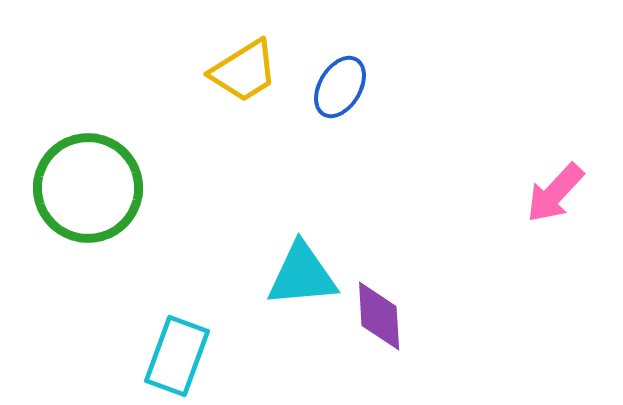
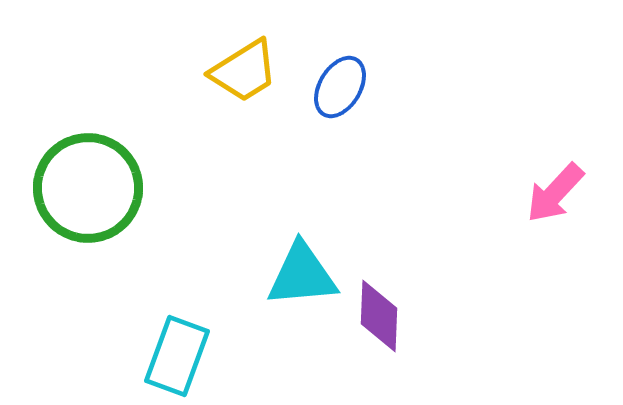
purple diamond: rotated 6 degrees clockwise
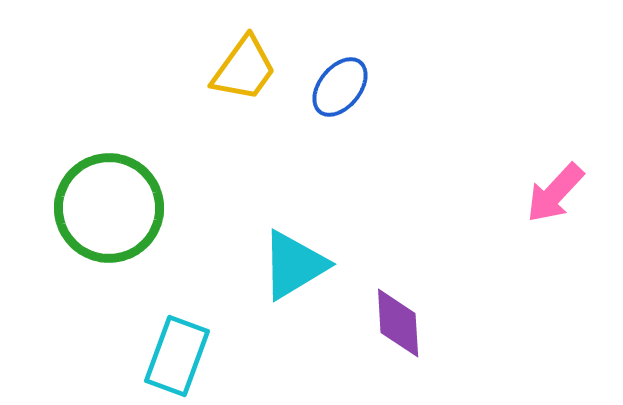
yellow trapezoid: moved 2 px up; rotated 22 degrees counterclockwise
blue ellipse: rotated 8 degrees clockwise
green circle: moved 21 px right, 20 px down
cyan triangle: moved 8 px left, 10 px up; rotated 26 degrees counterclockwise
purple diamond: moved 19 px right, 7 px down; rotated 6 degrees counterclockwise
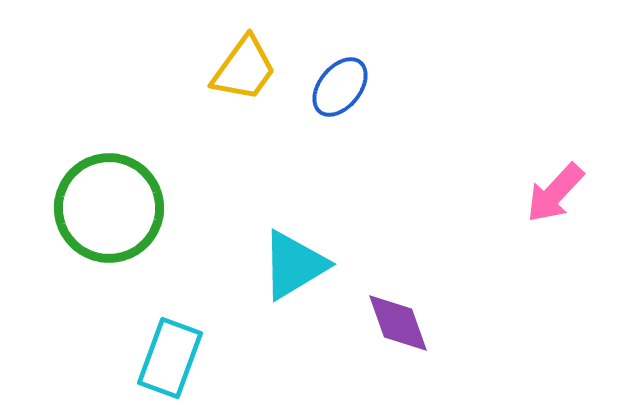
purple diamond: rotated 16 degrees counterclockwise
cyan rectangle: moved 7 px left, 2 px down
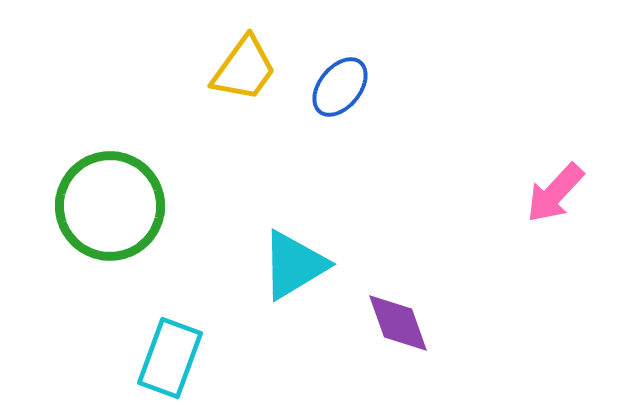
green circle: moved 1 px right, 2 px up
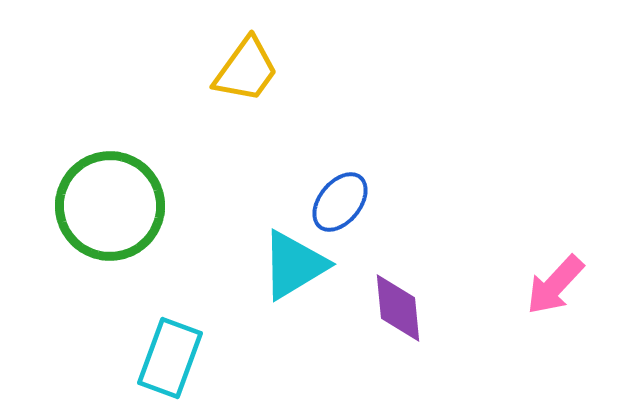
yellow trapezoid: moved 2 px right, 1 px down
blue ellipse: moved 115 px down
pink arrow: moved 92 px down
purple diamond: moved 15 px up; rotated 14 degrees clockwise
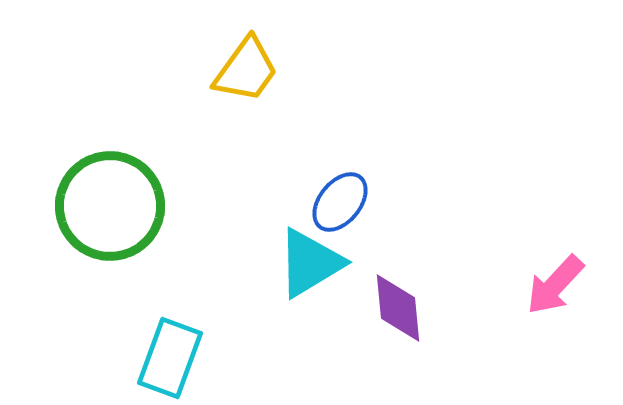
cyan triangle: moved 16 px right, 2 px up
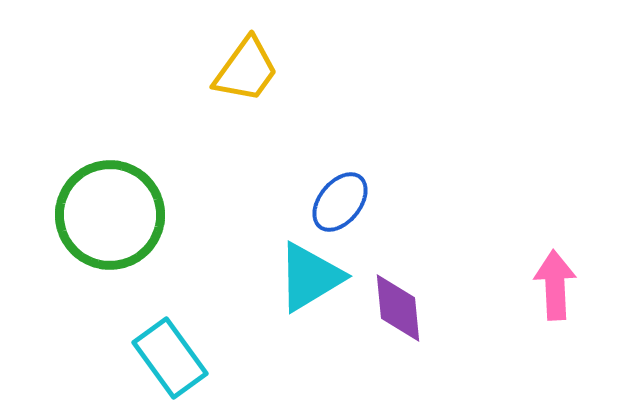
green circle: moved 9 px down
cyan triangle: moved 14 px down
pink arrow: rotated 134 degrees clockwise
cyan rectangle: rotated 56 degrees counterclockwise
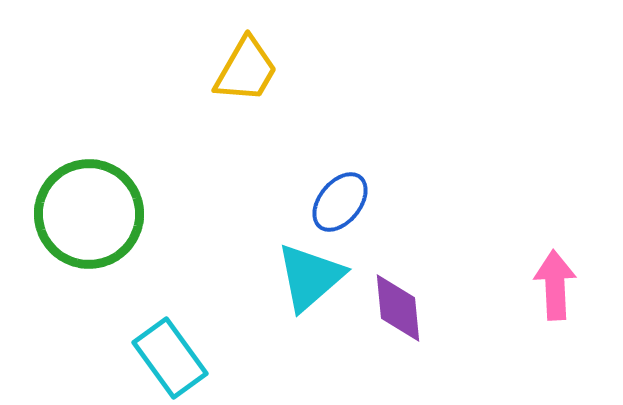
yellow trapezoid: rotated 6 degrees counterclockwise
green circle: moved 21 px left, 1 px up
cyan triangle: rotated 10 degrees counterclockwise
